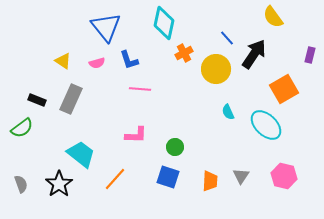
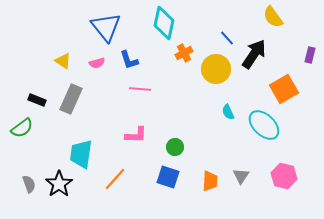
cyan ellipse: moved 2 px left
cyan trapezoid: rotated 120 degrees counterclockwise
gray semicircle: moved 8 px right
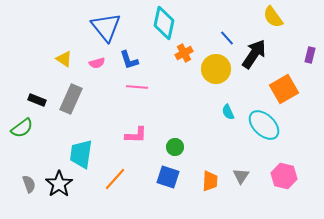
yellow triangle: moved 1 px right, 2 px up
pink line: moved 3 px left, 2 px up
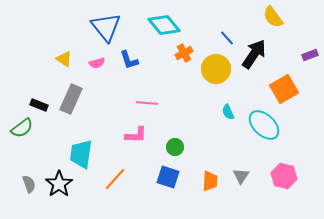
cyan diamond: moved 2 px down; rotated 52 degrees counterclockwise
purple rectangle: rotated 56 degrees clockwise
pink line: moved 10 px right, 16 px down
black rectangle: moved 2 px right, 5 px down
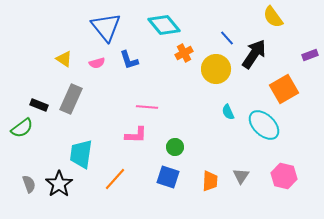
pink line: moved 4 px down
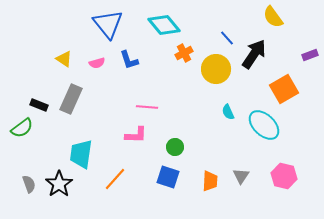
blue triangle: moved 2 px right, 3 px up
